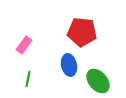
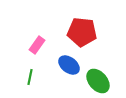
pink rectangle: moved 13 px right
blue ellipse: rotated 40 degrees counterclockwise
green line: moved 2 px right, 2 px up
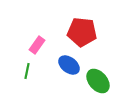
green line: moved 3 px left, 6 px up
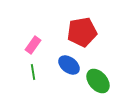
red pentagon: rotated 16 degrees counterclockwise
pink rectangle: moved 4 px left
green line: moved 6 px right, 1 px down; rotated 21 degrees counterclockwise
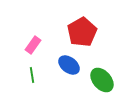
red pentagon: rotated 20 degrees counterclockwise
green line: moved 1 px left, 3 px down
green ellipse: moved 4 px right, 1 px up
